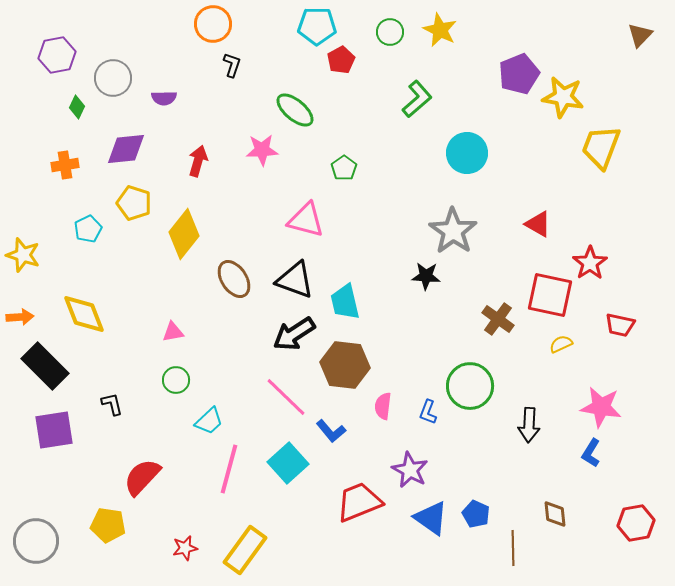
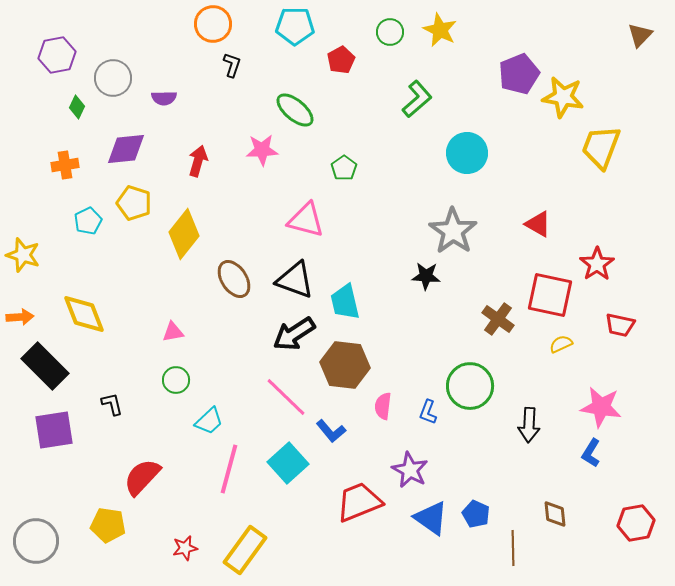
cyan pentagon at (317, 26): moved 22 px left
cyan pentagon at (88, 229): moved 8 px up
red star at (590, 263): moved 7 px right, 1 px down
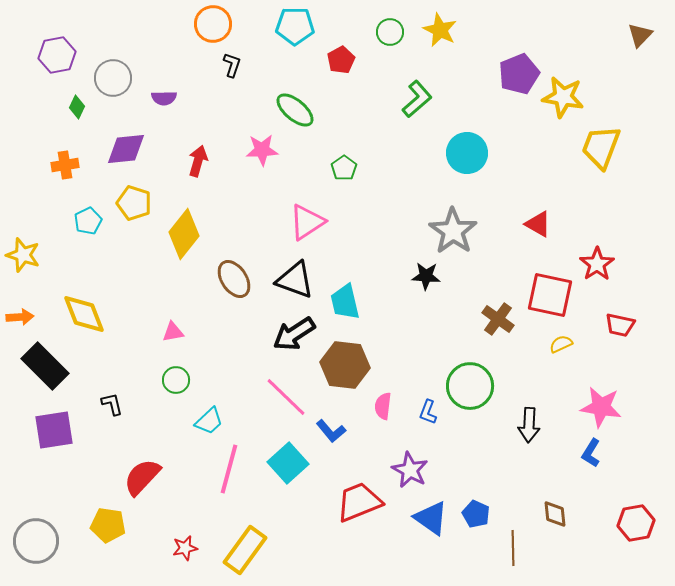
pink triangle at (306, 220): moved 1 px right, 2 px down; rotated 48 degrees counterclockwise
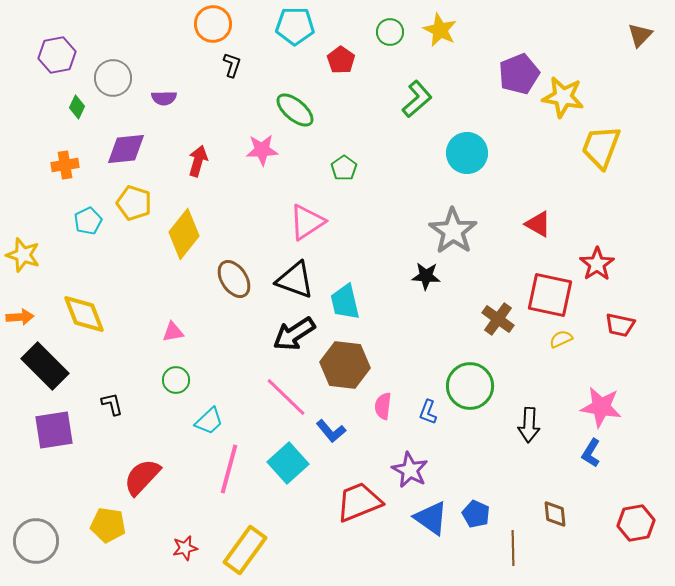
red pentagon at (341, 60): rotated 8 degrees counterclockwise
yellow semicircle at (561, 344): moved 5 px up
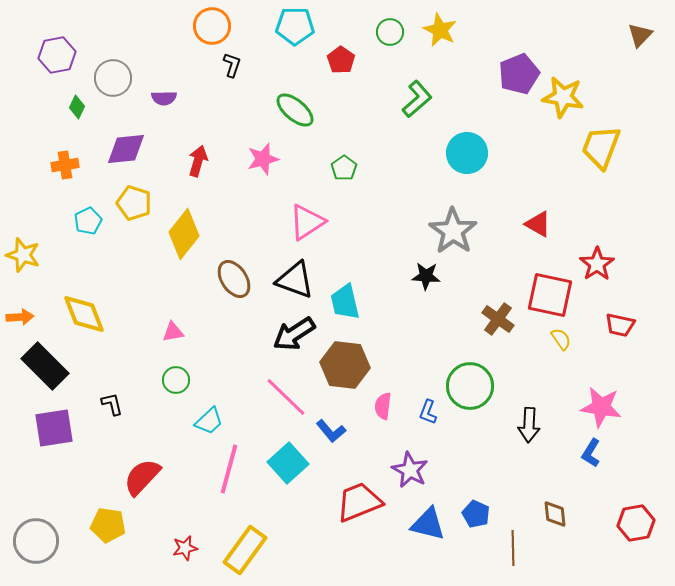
orange circle at (213, 24): moved 1 px left, 2 px down
pink star at (262, 150): moved 1 px right, 9 px down; rotated 12 degrees counterclockwise
yellow semicircle at (561, 339): rotated 80 degrees clockwise
purple square at (54, 430): moved 2 px up
blue triangle at (431, 518): moved 3 px left, 6 px down; rotated 21 degrees counterclockwise
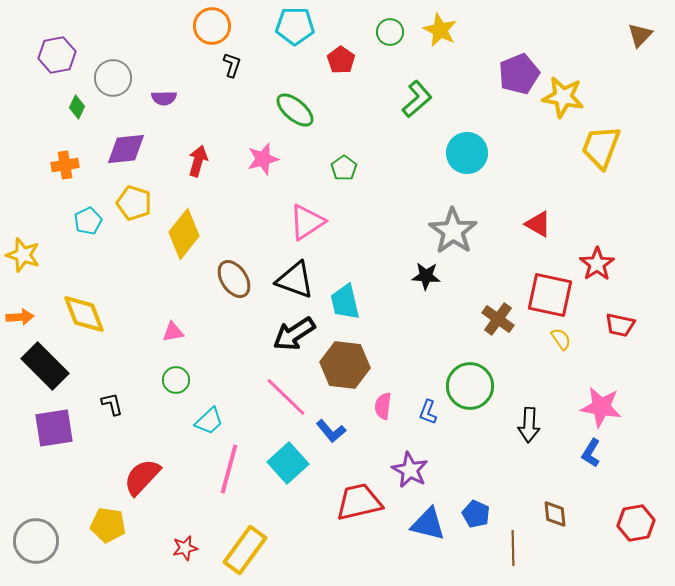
red trapezoid at (359, 502): rotated 9 degrees clockwise
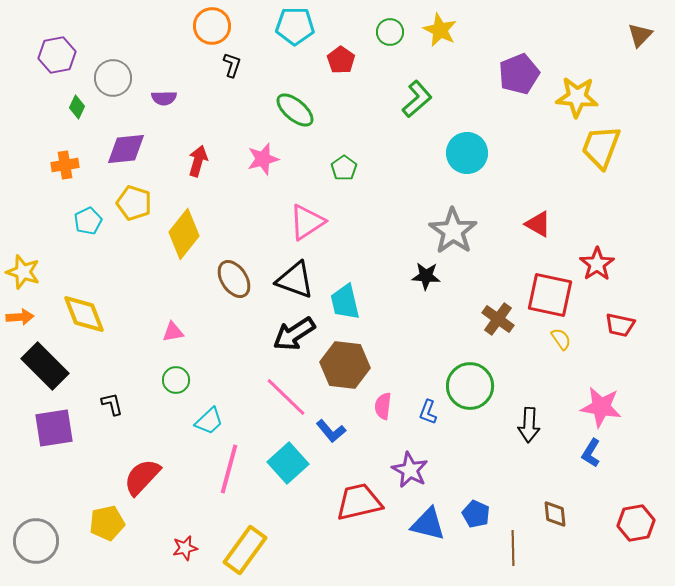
yellow star at (563, 97): moved 14 px right; rotated 6 degrees counterclockwise
yellow star at (23, 255): moved 17 px down
yellow pentagon at (108, 525): moved 1 px left, 2 px up; rotated 20 degrees counterclockwise
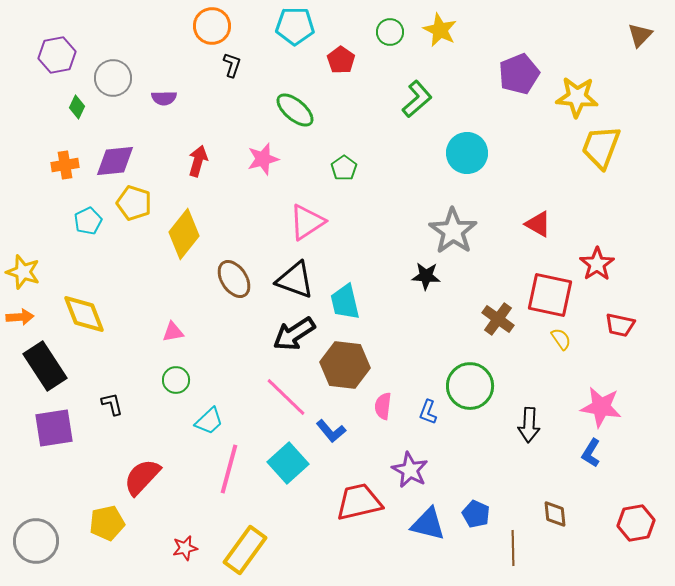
purple diamond at (126, 149): moved 11 px left, 12 px down
black rectangle at (45, 366): rotated 12 degrees clockwise
